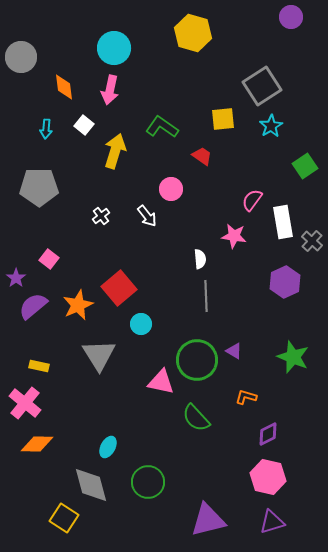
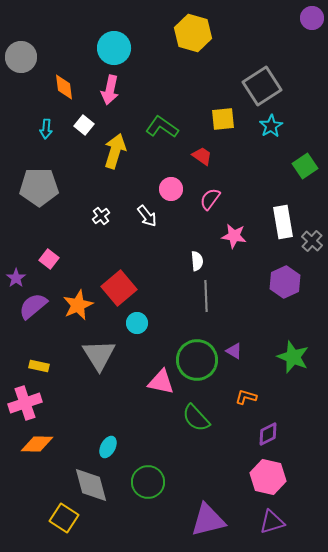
purple circle at (291, 17): moved 21 px right, 1 px down
pink semicircle at (252, 200): moved 42 px left, 1 px up
white semicircle at (200, 259): moved 3 px left, 2 px down
cyan circle at (141, 324): moved 4 px left, 1 px up
pink cross at (25, 403): rotated 32 degrees clockwise
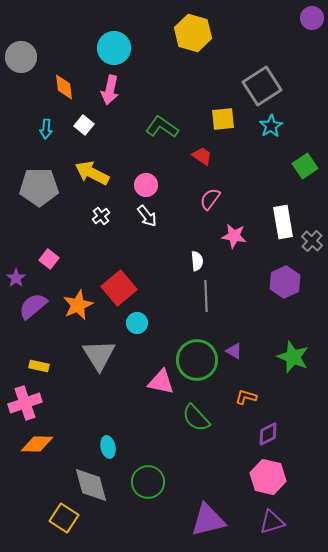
yellow arrow at (115, 151): moved 23 px left, 22 px down; rotated 80 degrees counterclockwise
pink circle at (171, 189): moved 25 px left, 4 px up
cyan ellipse at (108, 447): rotated 40 degrees counterclockwise
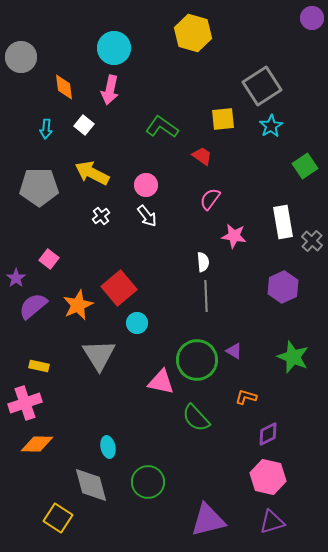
white semicircle at (197, 261): moved 6 px right, 1 px down
purple hexagon at (285, 282): moved 2 px left, 5 px down
yellow square at (64, 518): moved 6 px left
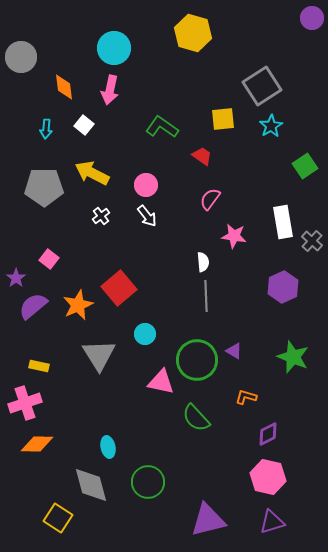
gray pentagon at (39, 187): moved 5 px right
cyan circle at (137, 323): moved 8 px right, 11 px down
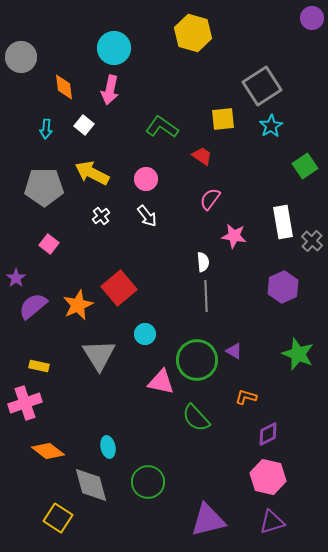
pink circle at (146, 185): moved 6 px up
pink square at (49, 259): moved 15 px up
green star at (293, 357): moved 5 px right, 3 px up
orange diamond at (37, 444): moved 11 px right, 7 px down; rotated 36 degrees clockwise
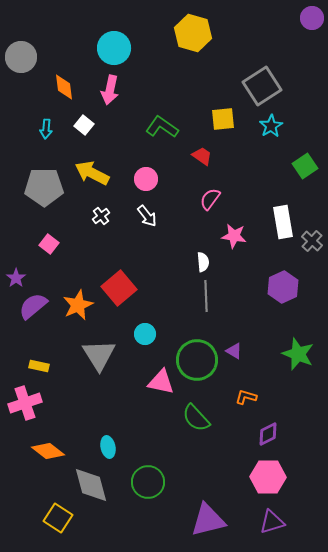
pink hexagon at (268, 477): rotated 12 degrees counterclockwise
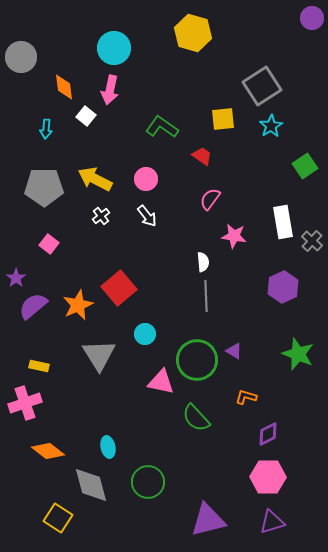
white square at (84, 125): moved 2 px right, 9 px up
yellow arrow at (92, 173): moved 3 px right, 6 px down
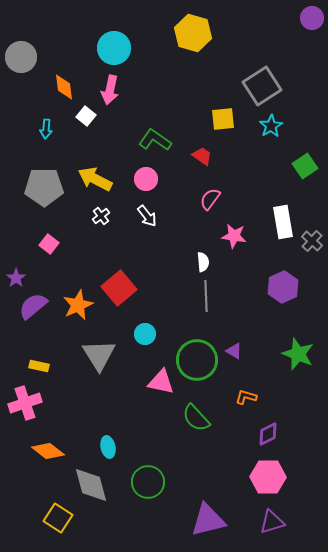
green L-shape at (162, 127): moved 7 px left, 13 px down
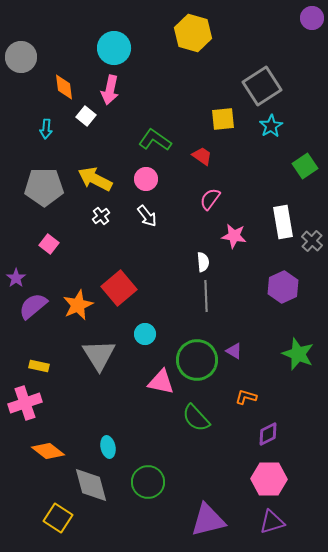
pink hexagon at (268, 477): moved 1 px right, 2 px down
